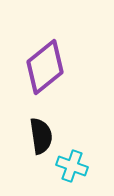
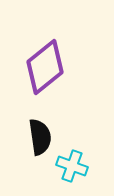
black semicircle: moved 1 px left, 1 px down
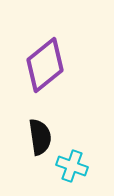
purple diamond: moved 2 px up
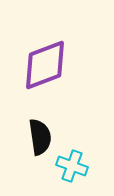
purple diamond: rotated 18 degrees clockwise
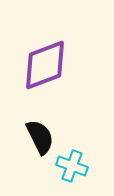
black semicircle: rotated 18 degrees counterclockwise
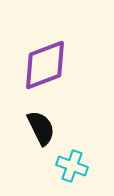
black semicircle: moved 1 px right, 9 px up
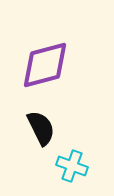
purple diamond: rotated 6 degrees clockwise
